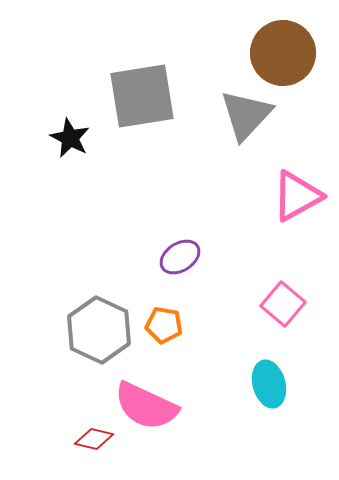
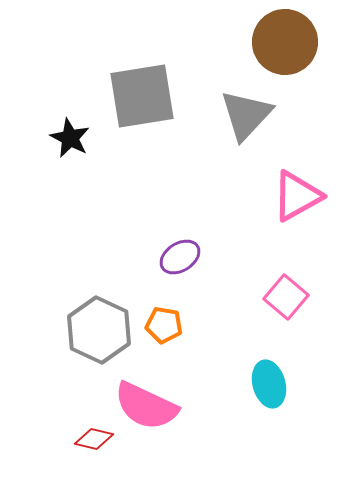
brown circle: moved 2 px right, 11 px up
pink square: moved 3 px right, 7 px up
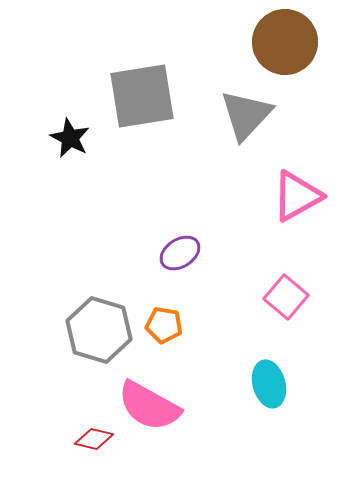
purple ellipse: moved 4 px up
gray hexagon: rotated 8 degrees counterclockwise
pink semicircle: moved 3 px right; rotated 4 degrees clockwise
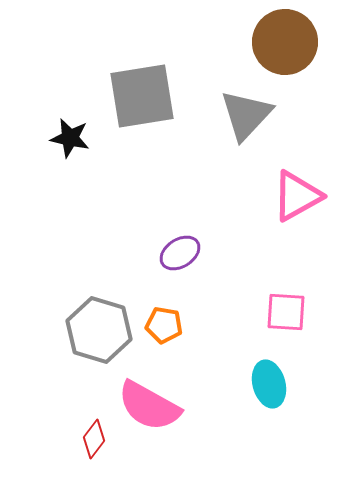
black star: rotated 15 degrees counterclockwise
pink square: moved 15 px down; rotated 36 degrees counterclockwise
red diamond: rotated 66 degrees counterclockwise
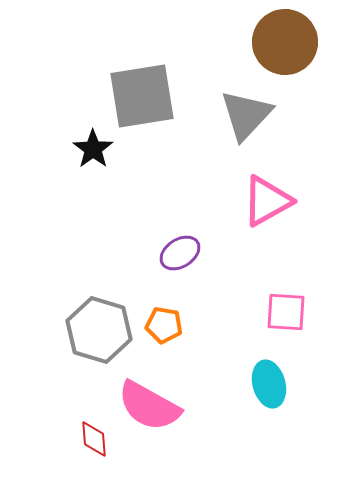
black star: moved 23 px right, 11 px down; rotated 24 degrees clockwise
pink triangle: moved 30 px left, 5 px down
red diamond: rotated 42 degrees counterclockwise
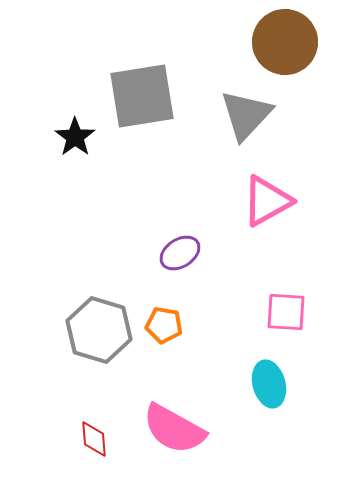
black star: moved 18 px left, 12 px up
pink semicircle: moved 25 px right, 23 px down
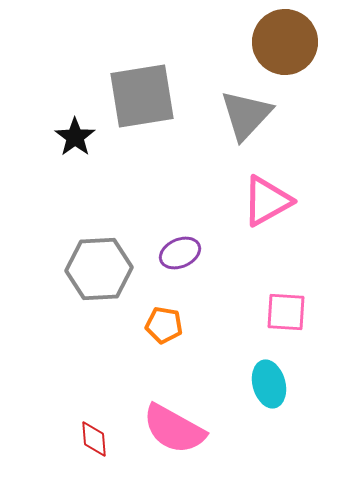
purple ellipse: rotated 9 degrees clockwise
gray hexagon: moved 61 px up; rotated 20 degrees counterclockwise
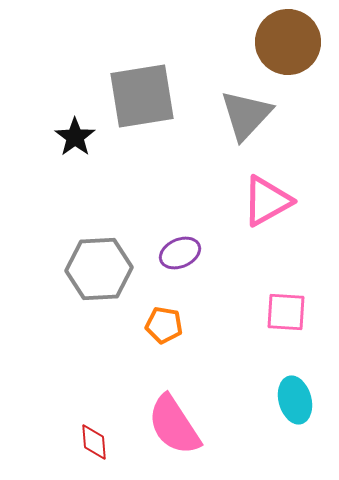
brown circle: moved 3 px right
cyan ellipse: moved 26 px right, 16 px down
pink semicircle: moved 4 px up; rotated 28 degrees clockwise
red diamond: moved 3 px down
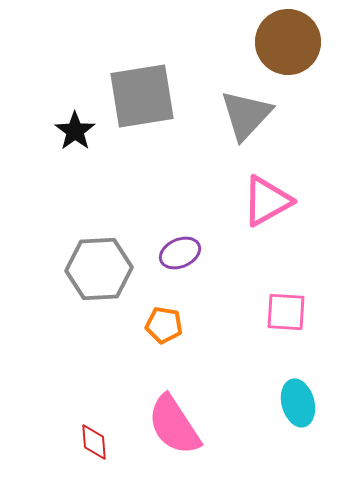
black star: moved 6 px up
cyan ellipse: moved 3 px right, 3 px down
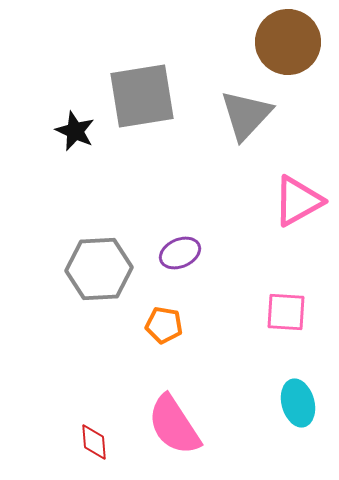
black star: rotated 12 degrees counterclockwise
pink triangle: moved 31 px right
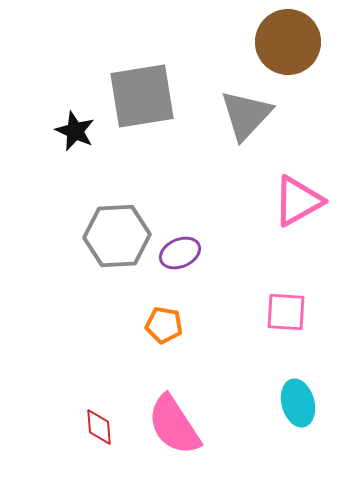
gray hexagon: moved 18 px right, 33 px up
red diamond: moved 5 px right, 15 px up
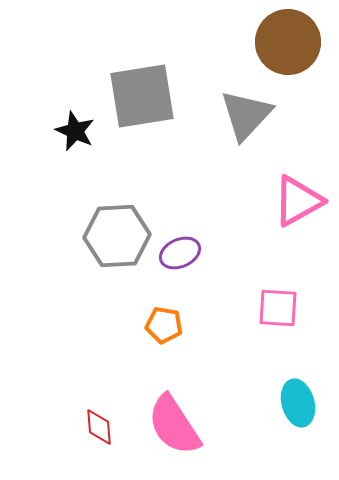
pink square: moved 8 px left, 4 px up
